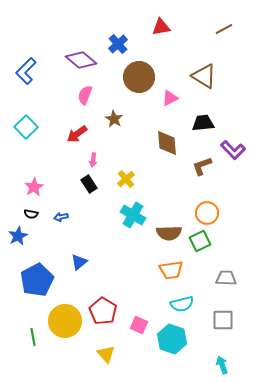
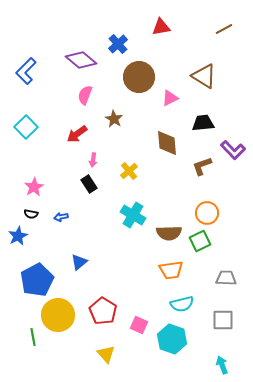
yellow cross: moved 3 px right, 8 px up
yellow circle: moved 7 px left, 6 px up
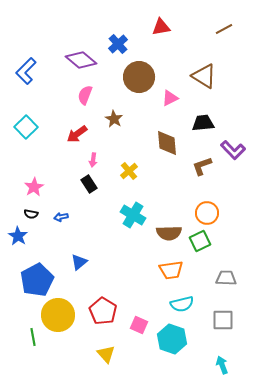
blue star: rotated 12 degrees counterclockwise
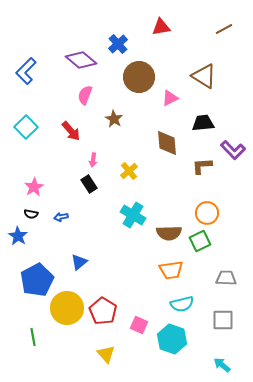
red arrow: moved 6 px left, 3 px up; rotated 95 degrees counterclockwise
brown L-shape: rotated 15 degrees clockwise
yellow circle: moved 9 px right, 7 px up
cyan arrow: rotated 30 degrees counterclockwise
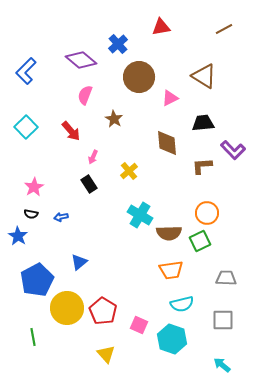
pink arrow: moved 3 px up; rotated 16 degrees clockwise
cyan cross: moved 7 px right
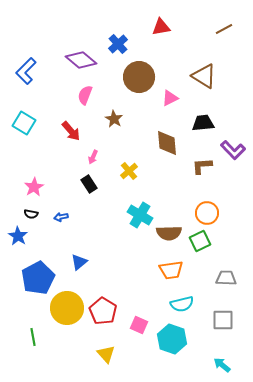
cyan square: moved 2 px left, 4 px up; rotated 15 degrees counterclockwise
blue pentagon: moved 1 px right, 2 px up
